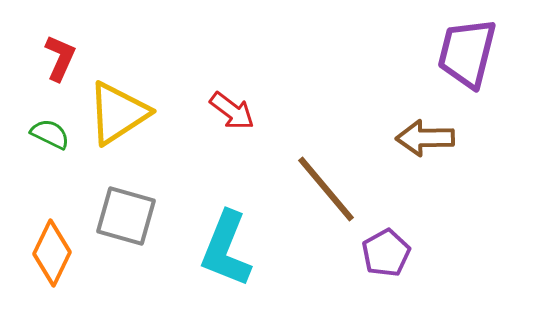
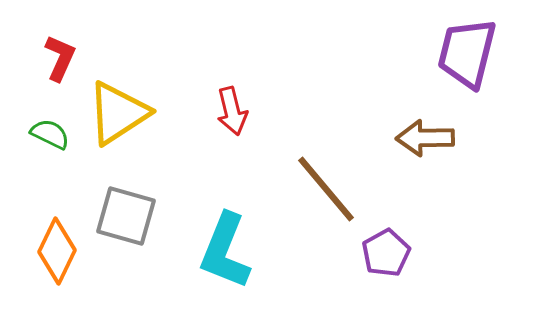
red arrow: rotated 39 degrees clockwise
cyan L-shape: moved 1 px left, 2 px down
orange diamond: moved 5 px right, 2 px up
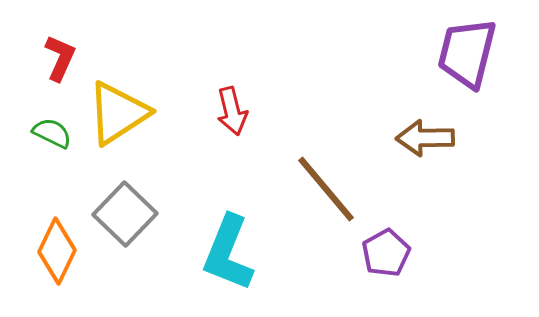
green semicircle: moved 2 px right, 1 px up
gray square: moved 1 px left, 2 px up; rotated 28 degrees clockwise
cyan L-shape: moved 3 px right, 2 px down
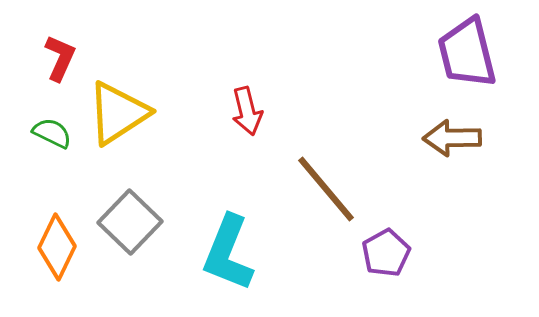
purple trapezoid: rotated 28 degrees counterclockwise
red arrow: moved 15 px right
brown arrow: moved 27 px right
gray square: moved 5 px right, 8 px down
orange diamond: moved 4 px up
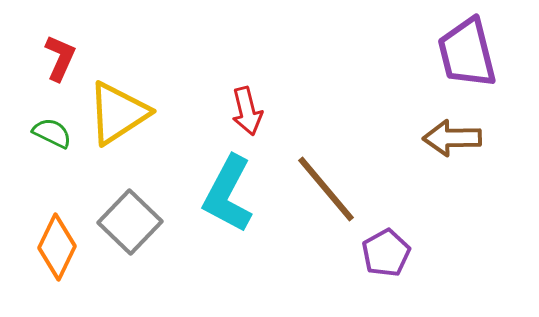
cyan L-shape: moved 59 px up; rotated 6 degrees clockwise
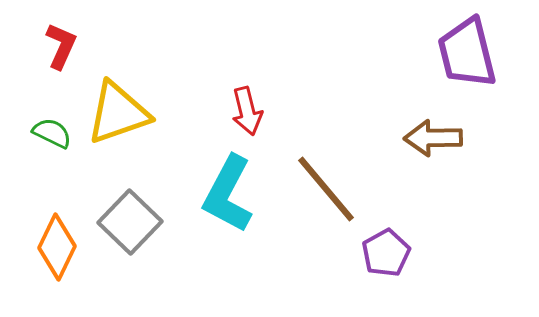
red L-shape: moved 1 px right, 12 px up
yellow triangle: rotated 14 degrees clockwise
brown arrow: moved 19 px left
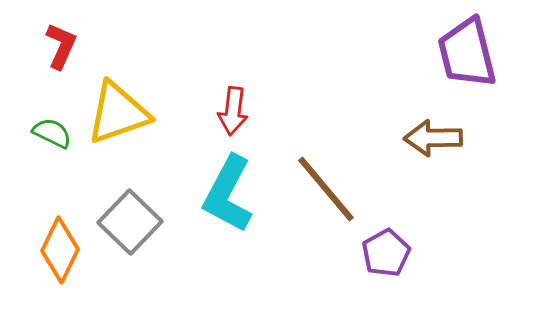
red arrow: moved 14 px left; rotated 21 degrees clockwise
orange diamond: moved 3 px right, 3 px down
